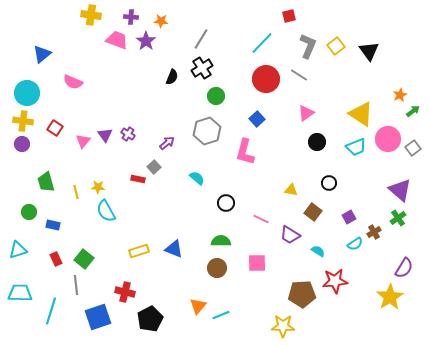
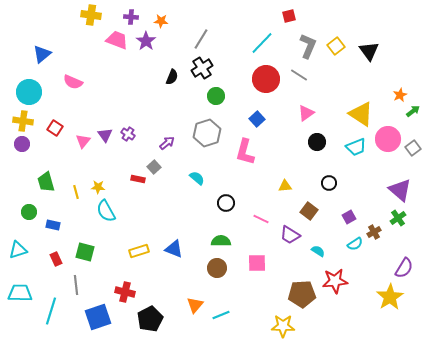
cyan circle at (27, 93): moved 2 px right, 1 px up
gray hexagon at (207, 131): moved 2 px down
yellow triangle at (291, 190): moved 6 px left, 4 px up; rotated 16 degrees counterclockwise
brown square at (313, 212): moved 4 px left, 1 px up
green square at (84, 259): moved 1 px right, 7 px up; rotated 24 degrees counterclockwise
orange triangle at (198, 306): moved 3 px left, 1 px up
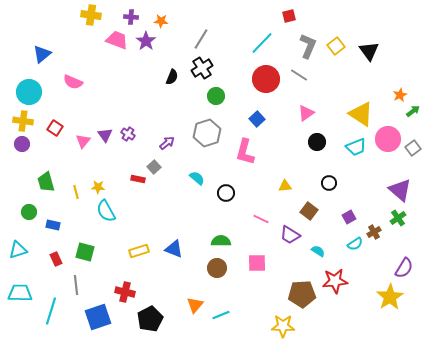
black circle at (226, 203): moved 10 px up
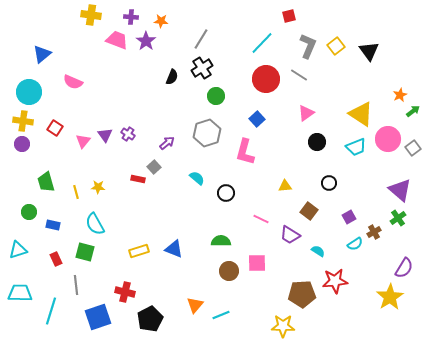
cyan semicircle at (106, 211): moved 11 px left, 13 px down
brown circle at (217, 268): moved 12 px right, 3 px down
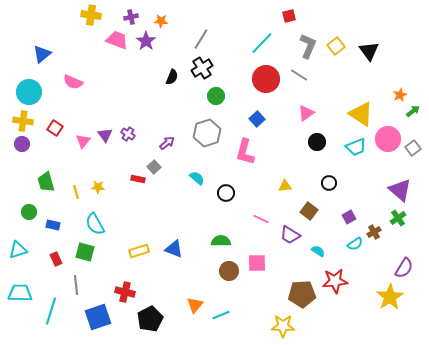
purple cross at (131, 17): rotated 16 degrees counterclockwise
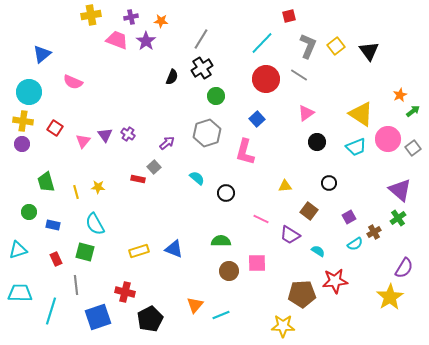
yellow cross at (91, 15): rotated 18 degrees counterclockwise
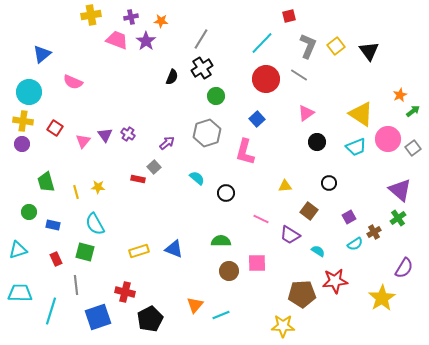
yellow star at (390, 297): moved 8 px left, 1 px down
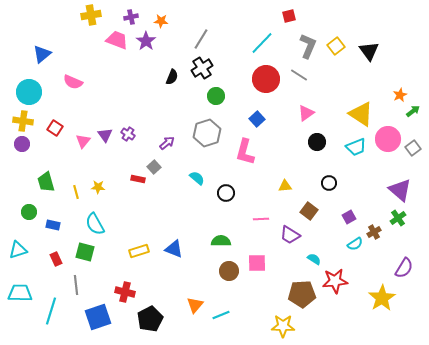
pink line at (261, 219): rotated 28 degrees counterclockwise
cyan semicircle at (318, 251): moved 4 px left, 8 px down
